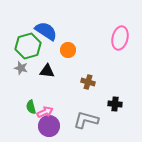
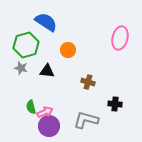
blue semicircle: moved 9 px up
green hexagon: moved 2 px left, 1 px up
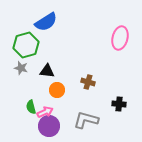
blue semicircle: rotated 115 degrees clockwise
orange circle: moved 11 px left, 40 px down
black cross: moved 4 px right
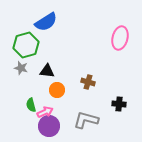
green semicircle: moved 2 px up
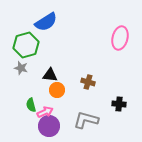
black triangle: moved 3 px right, 4 px down
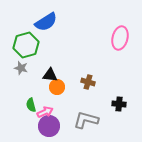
orange circle: moved 3 px up
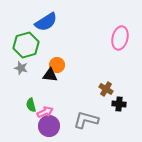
brown cross: moved 18 px right, 7 px down; rotated 16 degrees clockwise
orange circle: moved 22 px up
